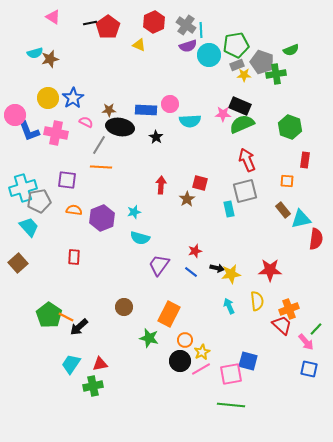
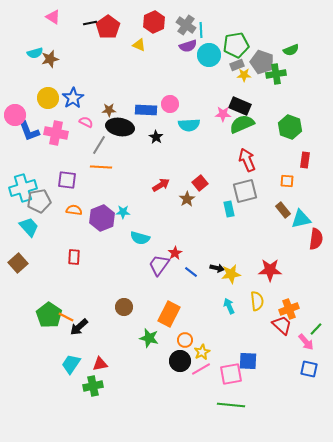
cyan semicircle at (190, 121): moved 1 px left, 4 px down
red square at (200, 183): rotated 35 degrees clockwise
red arrow at (161, 185): rotated 54 degrees clockwise
cyan star at (134, 212): moved 11 px left; rotated 16 degrees clockwise
red star at (195, 251): moved 20 px left, 2 px down; rotated 16 degrees counterclockwise
blue square at (248, 361): rotated 12 degrees counterclockwise
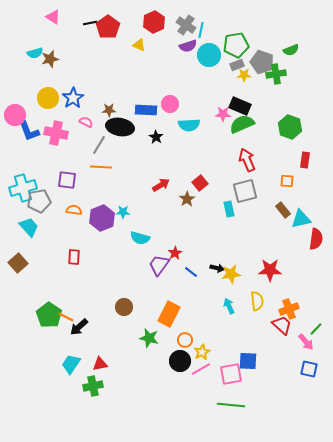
cyan line at (201, 30): rotated 14 degrees clockwise
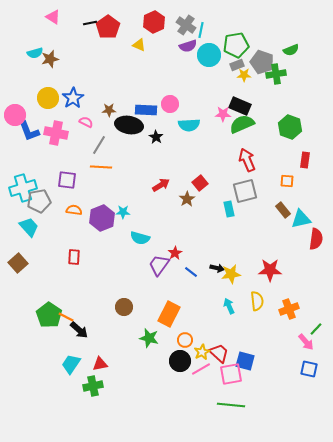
black ellipse at (120, 127): moved 9 px right, 2 px up
red trapezoid at (282, 325): moved 63 px left, 28 px down
black arrow at (79, 327): moved 3 px down; rotated 96 degrees counterclockwise
blue square at (248, 361): moved 3 px left; rotated 12 degrees clockwise
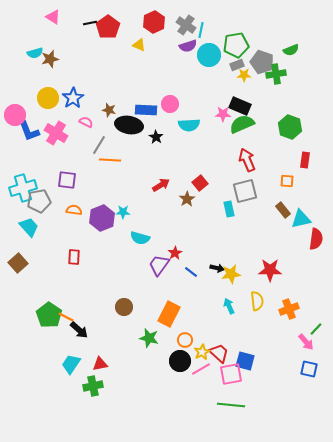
brown star at (109, 110): rotated 16 degrees clockwise
pink cross at (56, 133): rotated 20 degrees clockwise
orange line at (101, 167): moved 9 px right, 7 px up
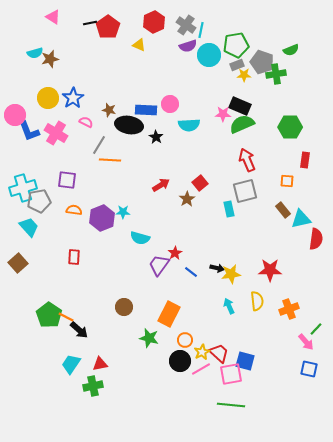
green hexagon at (290, 127): rotated 20 degrees counterclockwise
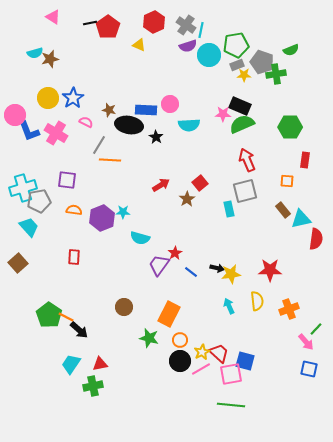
orange circle at (185, 340): moved 5 px left
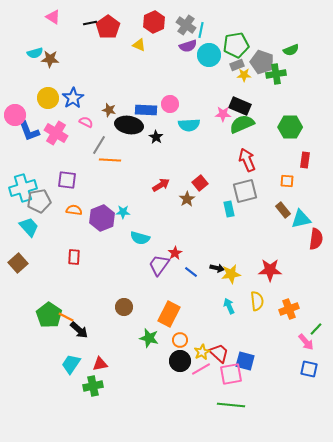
brown star at (50, 59): rotated 18 degrees clockwise
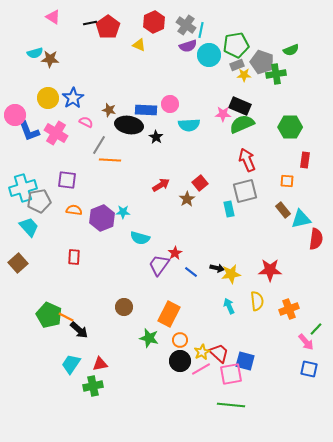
green pentagon at (49, 315): rotated 10 degrees counterclockwise
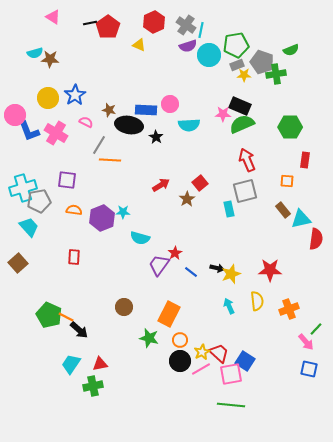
blue star at (73, 98): moved 2 px right, 3 px up
yellow star at (231, 274): rotated 12 degrees counterclockwise
blue square at (245, 361): rotated 18 degrees clockwise
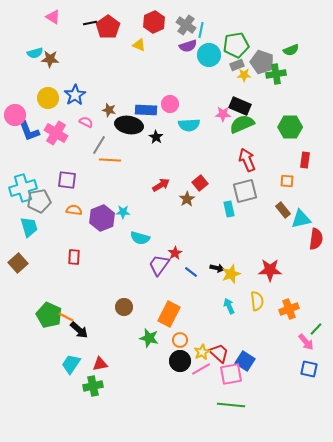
cyan trapezoid at (29, 227): rotated 25 degrees clockwise
